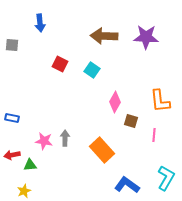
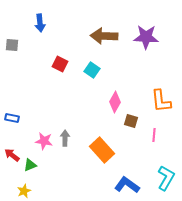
orange L-shape: moved 1 px right
red arrow: rotated 49 degrees clockwise
green triangle: rotated 16 degrees counterclockwise
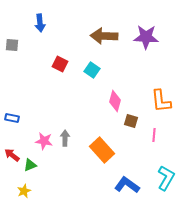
pink diamond: moved 1 px up; rotated 15 degrees counterclockwise
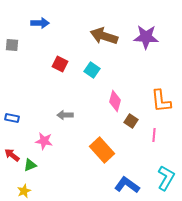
blue arrow: rotated 84 degrees counterclockwise
brown arrow: rotated 16 degrees clockwise
brown square: rotated 16 degrees clockwise
gray arrow: moved 23 px up; rotated 91 degrees counterclockwise
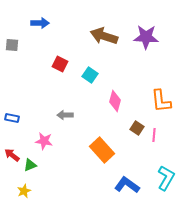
cyan square: moved 2 px left, 5 px down
brown square: moved 6 px right, 7 px down
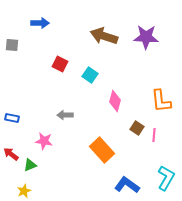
red arrow: moved 1 px left, 1 px up
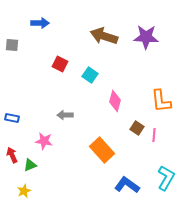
red arrow: moved 1 px right, 1 px down; rotated 28 degrees clockwise
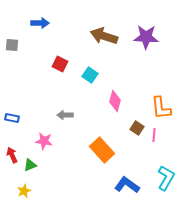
orange L-shape: moved 7 px down
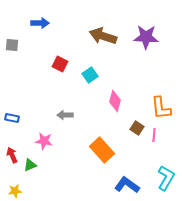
brown arrow: moved 1 px left
cyan square: rotated 21 degrees clockwise
yellow star: moved 9 px left; rotated 16 degrees clockwise
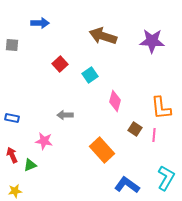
purple star: moved 6 px right, 4 px down
red square: rotated 21 degrees clockwise
brown square: moved 2 px left, 1 px down
